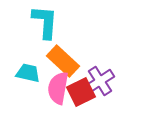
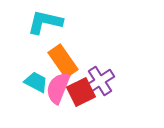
cyan L-shape: rotated 81 degrees counterclockwise
orange rectangle: rotated 12 degrees clockwise
cyan trapezoid: moved 8 px right, 9 px down; rotated 15 degrees clockwise
pink semicircle: rotated 12 degrees clockwise
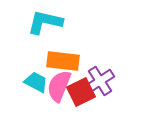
orange rectangle: rotated 48 degrees counterclockwise
pink semicircle: moved 1 px right, 2 px up
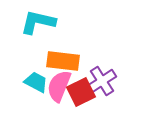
cyan L-shape: moved 7 px left
purple cross: moved 2 px right
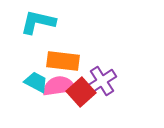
pink semicircle: rotated 60 degrees clockwise
red square: rotated 16 degrees counterclockwise
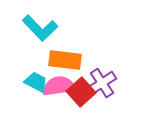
cyan L-shape: moved 2 px right, 6 px down; rotated 147 degrees counterclockwise
orange rectangle: moved 2 px right, 1 px up
purple cross: moved 2 px down
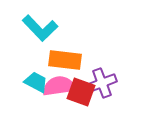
purple cross: rotated 12 degrees clockwise
red square: rotated 28 degrees counterclockwise
